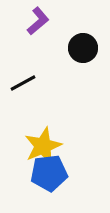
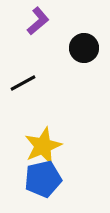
black circle: moved 1 px right
blue pentagon: moved 6 px left, 6 px down; rotated 6 degrees counterclockwise
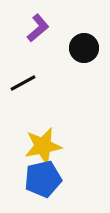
purple L-shape: moved 7 px down
yellow star: rotated 12 degrees clockwise
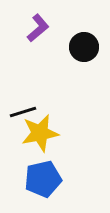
black circle: moved 1 px up
black line: moved 29 px down; rotated 12 degrees clockwise
yellow star: moved 3 px left, 13 px up
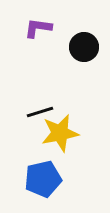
purple L-shape: rotated 132 degrees counterclockwise
black line: moved 17 px right
yellow star: moved 20 px right
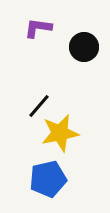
black line: moved 1 px left, 6 px up; rotated 32 degrees counterclockwise
blue pentagon: moved 5 px right
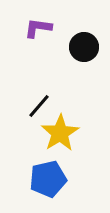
yellow star: rotated 21 degrees counterclockwise
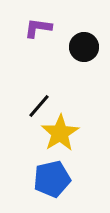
blue pentagon: moved 4 px right
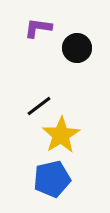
black circle: moved 7 px left, 1 px down
black line: rotated 12 degrees clockwise
yellow star: moved 1 px right, 2 px down
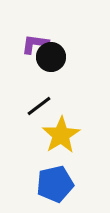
purple L-shape: moved 3 px left, 16 px down
black circle: moved 26 px left, 9 px down
blue pentagon: moved 3 px right, 5 px down
